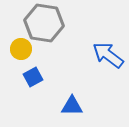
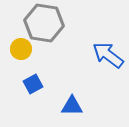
blue square: moved 7 px down
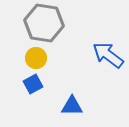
yellow circle: moved 15 px right, 9 px down
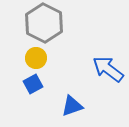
gray hexagon: rotated 18 degrees clockwise
blue arrow: moved 14 px down
blue triangle: rotated 20 degrees counterclockwise
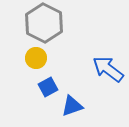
blue square: moved 15 px right, 3 px down
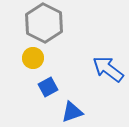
yellow circle: moved 3 px left
blue triangle: moved 6 px down
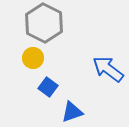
blue square: rotated 24 degrees counterclockwise
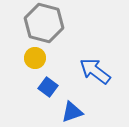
gray hexagon: rotated 12 degrees counterclockwise
yellow circle: moved 2 px right
blue arrow: moved 13 px left, 2 px down
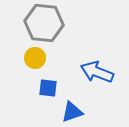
gray hexagon: rotated 9 degrees counterclockwise
blue arrow: moved 2 px right, 1 px down; rotated 16 degrees counterclockwise
blue square: moved 1 px down; rotated 30 degrees counterclockwise
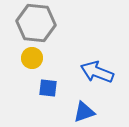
gray hexagon: moved 8 px left
yellow circle: moved 3 px left
blue triangle: moved 12 px right
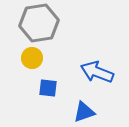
gray hexagon: moved 3 px right; rotated 15 degrees counterclockwise
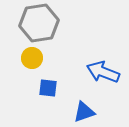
blue arrow: moved 6 px right
